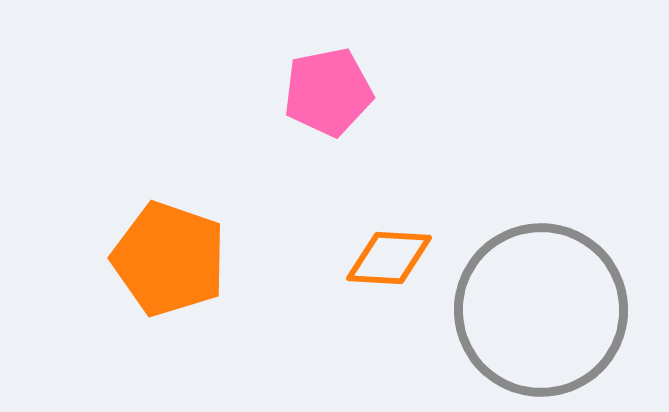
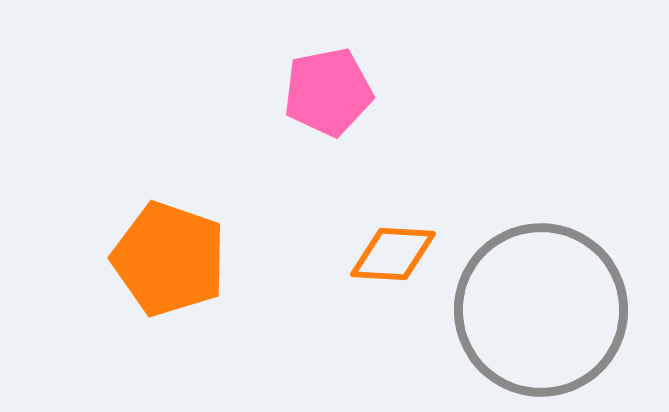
orange diamond: moved 4 px right, 4 px up
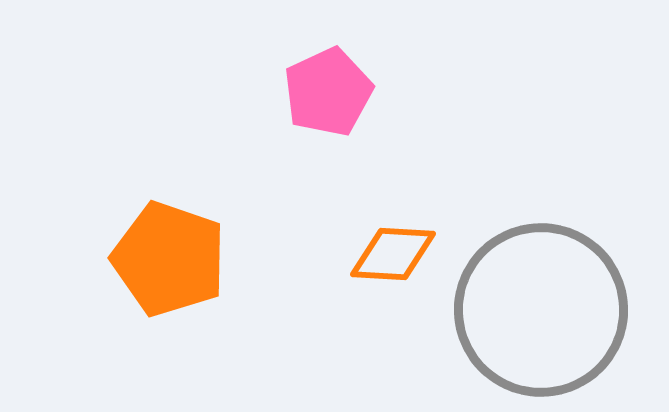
pink pentagon: rotated 14 degrees counterclockwise
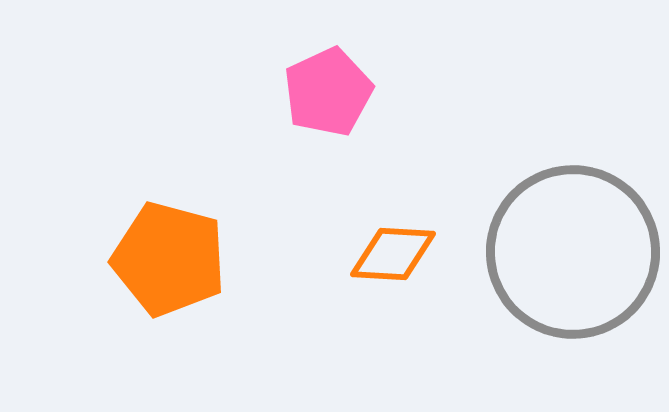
orange pentagon: rotated 4 degrees counterclockwise
gray circle: moved 32 px right, 58 px up
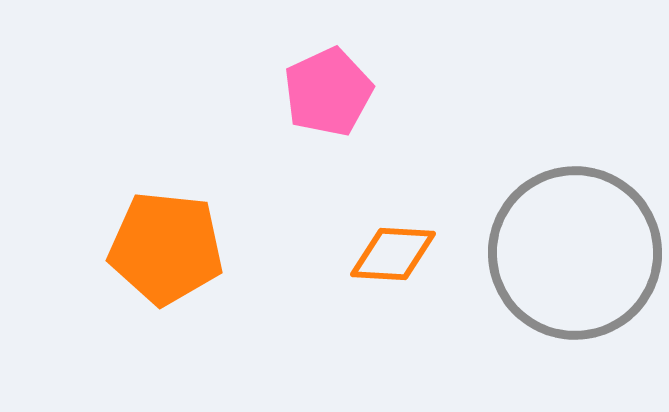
gray circle: moved 2 px right, 1 px down
orange pentagon: moved 3 px left, 11 px up; rotated 9 degrees counterclockwise
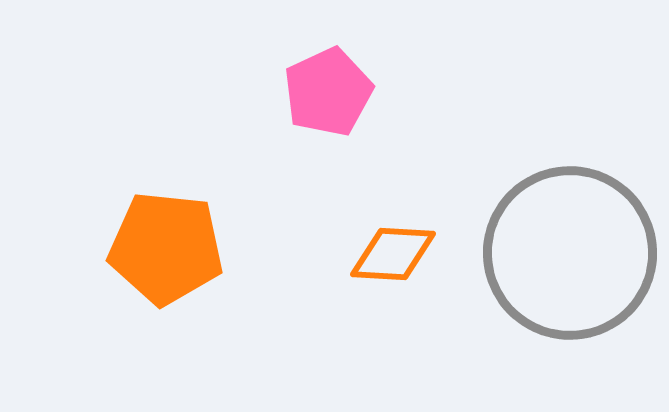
gray circle: moved 5 px left
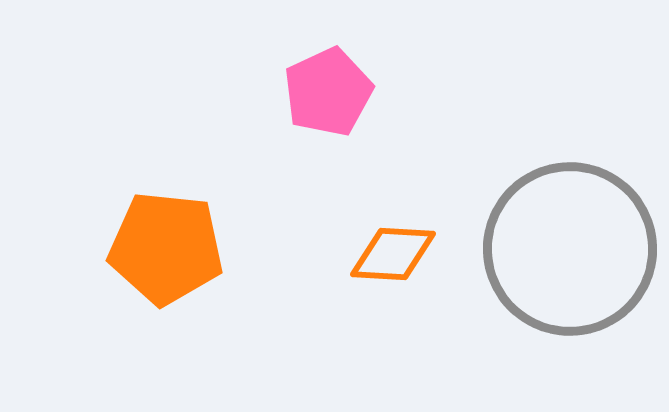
gray circle: moved 4 px up
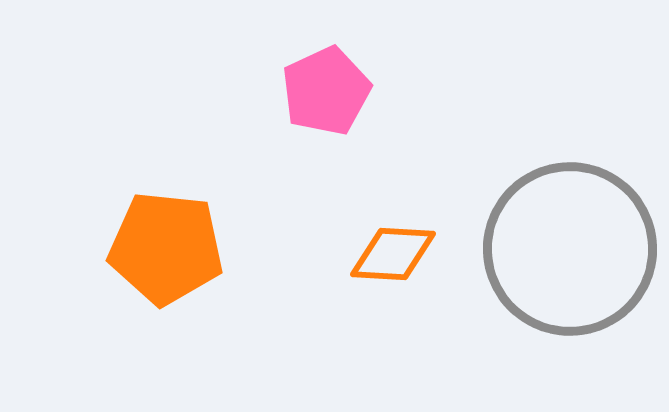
pink pentagon: moved 2 px left, 1 px up
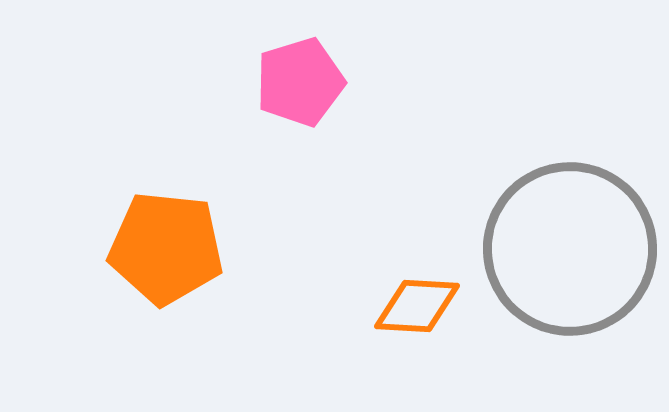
pink pentagon: moved 26 px left, 9 px up; rotated 8 degrees clockwise
orange diamond: moved 24 px right, 52 px down
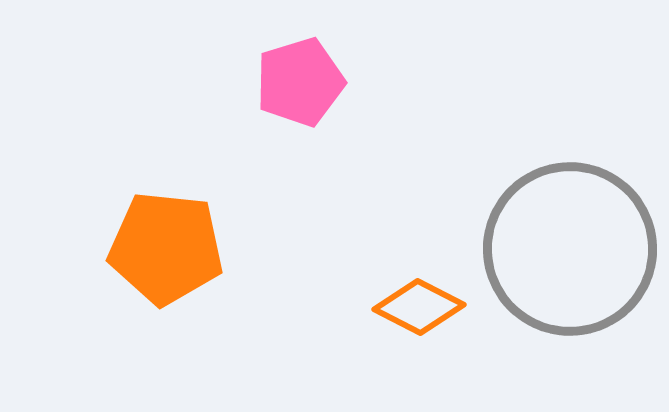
orange diamond: moved 2 px right, 1 px down; rotated 24 degrees clockwise
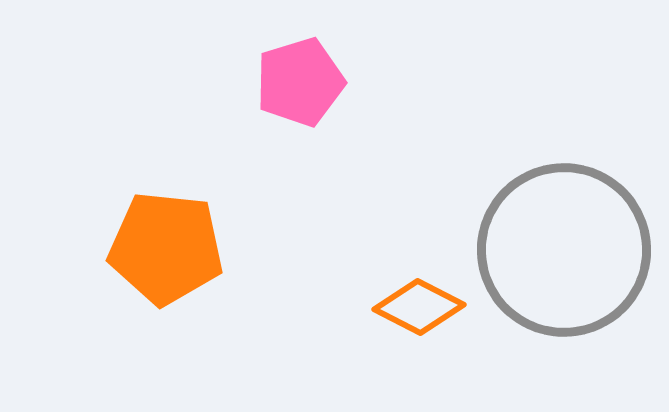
gray circle: moved 6 px left, 1 px down
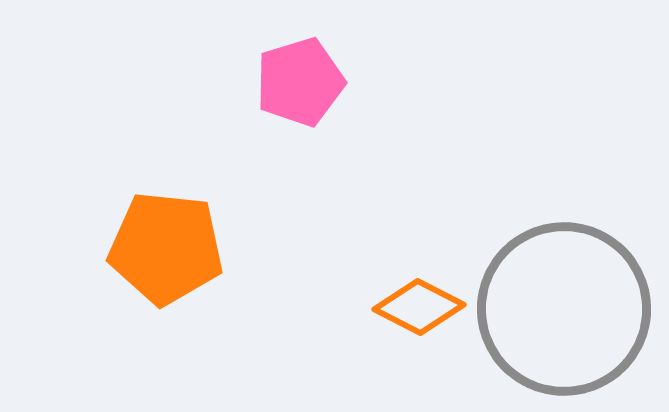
gray circle: moved 59 px down
